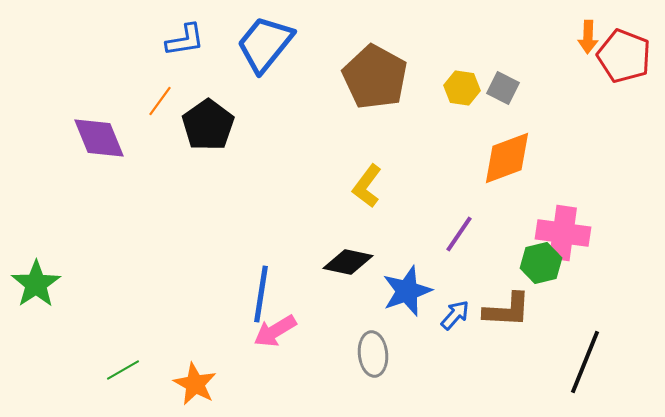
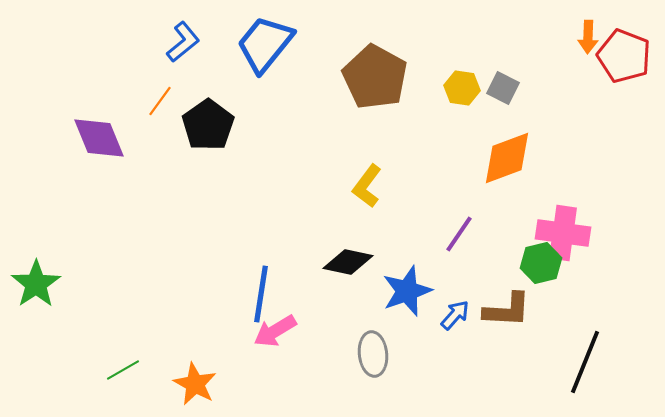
blue L-shape: moved 2 px left, 2 px down; rotated 30 degrees counterclockwise
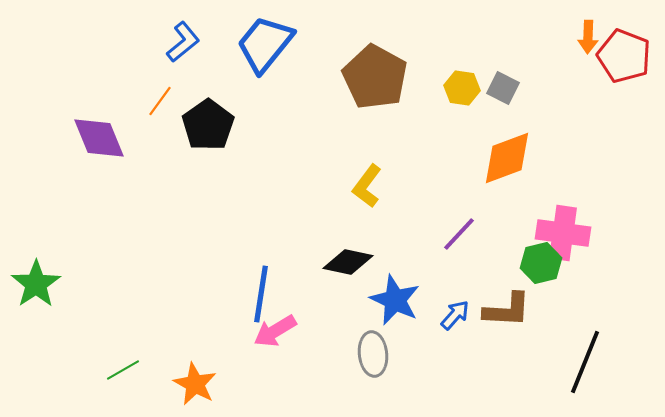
purple line: rotated 9 degrees clockwise
blue star: moved 12 px left, 9 px down; rotated 27 degrees counterclockwise
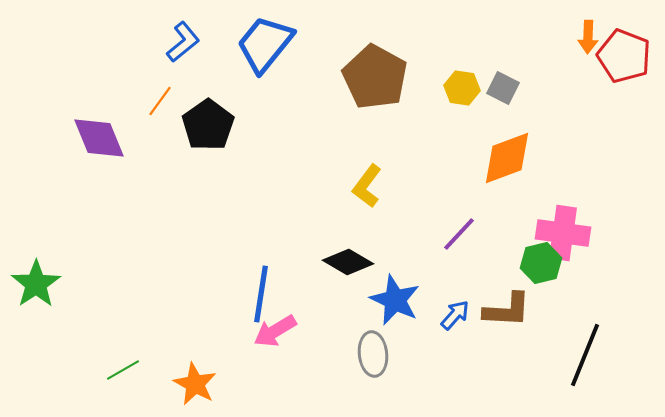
black diamond: rotated 18 degrees clockwise
black line: moved 7 px up
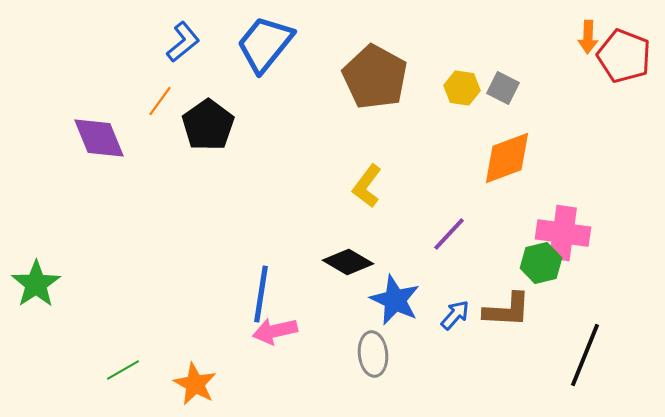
purple line: moved 10 px left
pink arrow: rotated 18 degrees clockwise
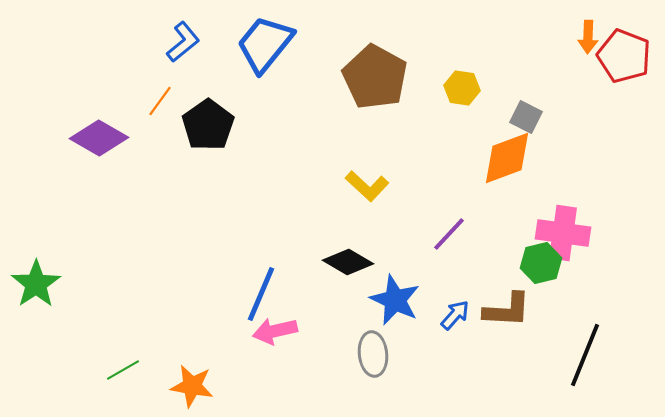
gray square: moved 23 px right, 29 px down
purple diamond: rotated 38 degrees counterclockwise
yellow L-shape: rotated 84 degrees counterclockwise
blue line: rotated 14 degrees clockwise
orange star: moved 3 px left, 2 px down; rotated 18 degrees counterclockwise
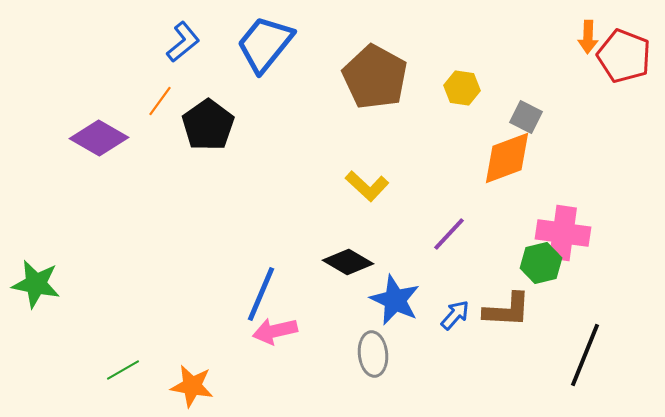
green star: rotated 27 degrees counterclockwise
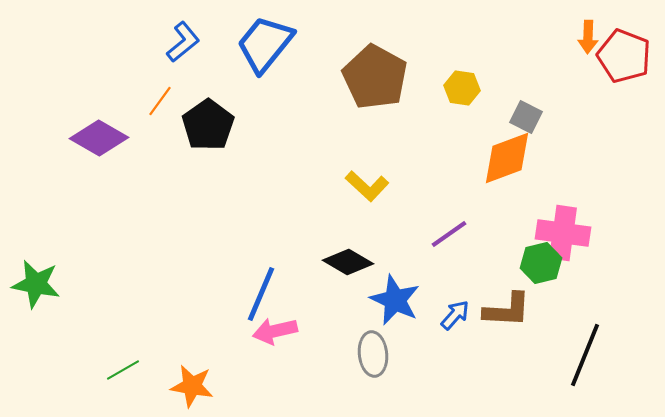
purple line: rotated 12 degrees clockwise
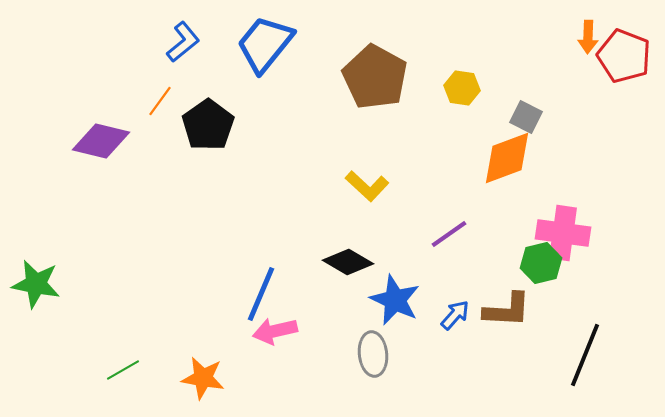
purple diamond: moved 2 px right, 3 px down; rotated 16 degrees counterclockwise
orange star: moved 11 px right, 8 px up
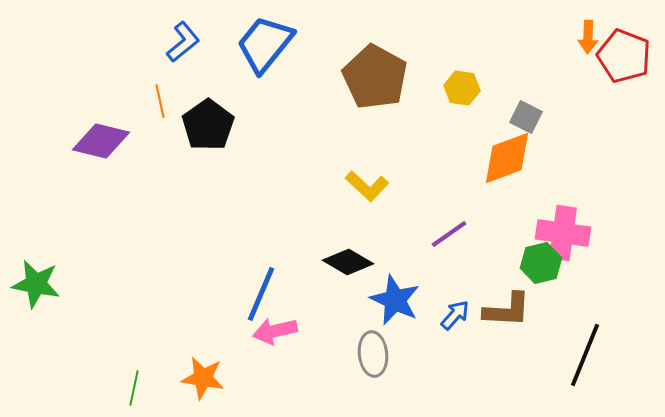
orange line: rotated 48 degrees counterclockwise
green line: moved 11 px right, 18 px down; rotated 48 degrees counterclockwise
